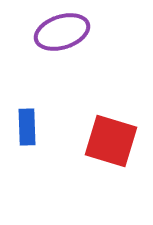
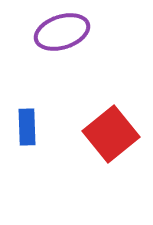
red square: moved 7 px up; rotated 34 degrees clockwise
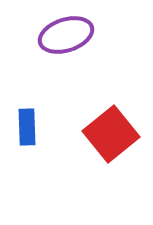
purple ellipse: moved 4 px right, 3 px down
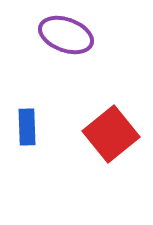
purple ellipse: rotated 38 degrees clockwise
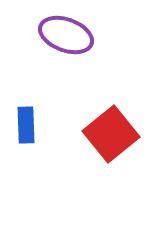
blue rectangle: moved 1 px left, 2 px up
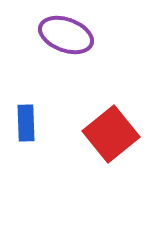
blue rectangle: moved 2 px up
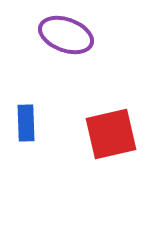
red square: rotated 26 degrees clockwise
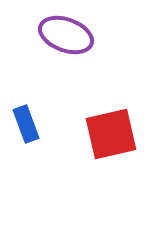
blue rectangle: moved 1 px down; rotated 18 degrees counterclockwise
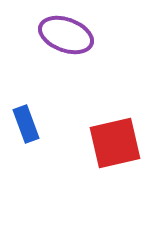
red square: moved 4 px right, 9 px down
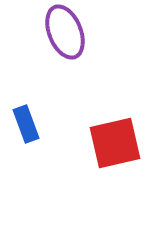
purple ellipse: moved 1 px left, 3 px up; rotated 48 degrees clockwise
